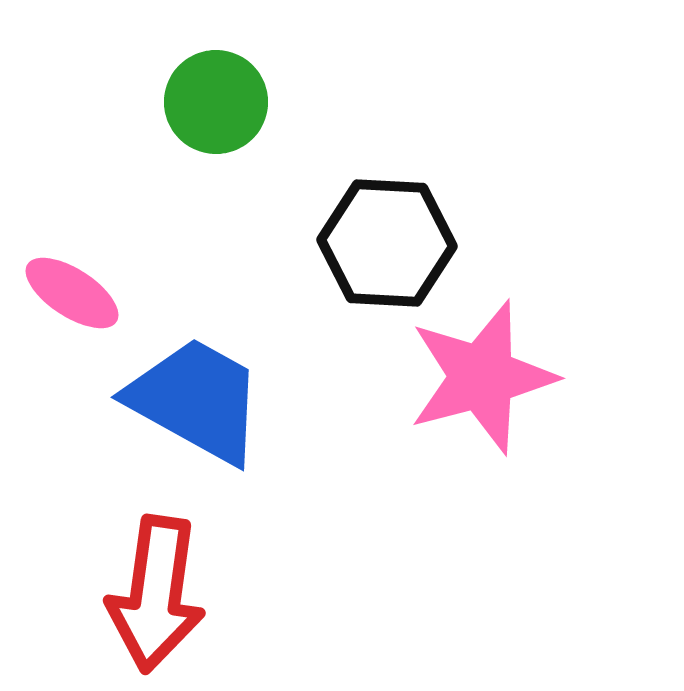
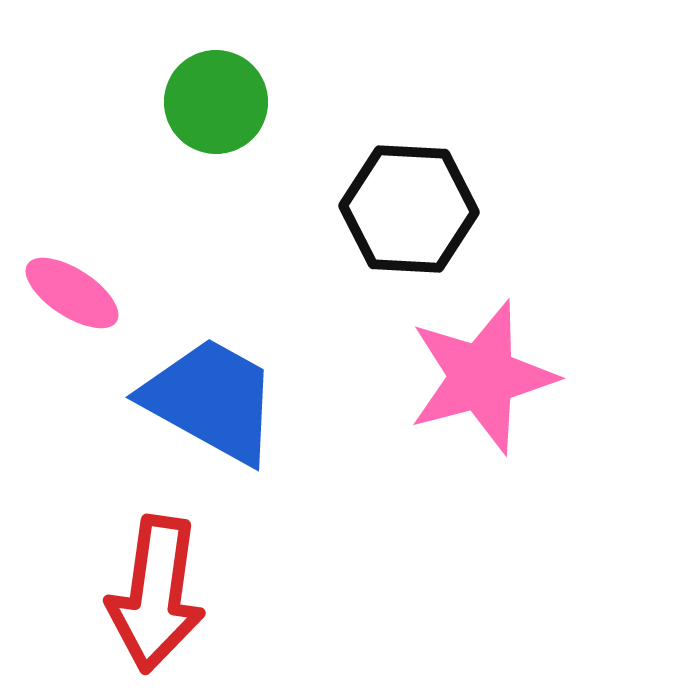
black hexagon: moved 22 px right, 34 px up
blue trapezoid: moved 15 px right
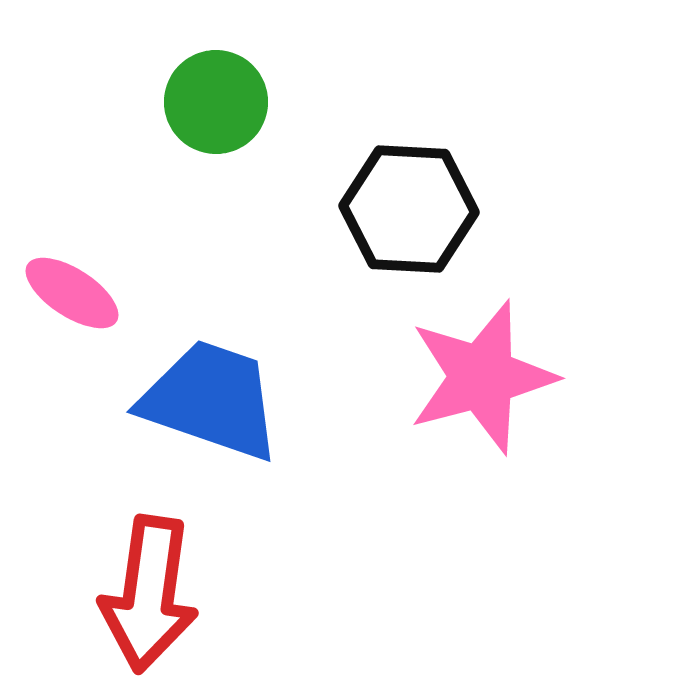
blue trapezoid: rotated 10 degrees counterclockwise
red arrow: moved 7 px left
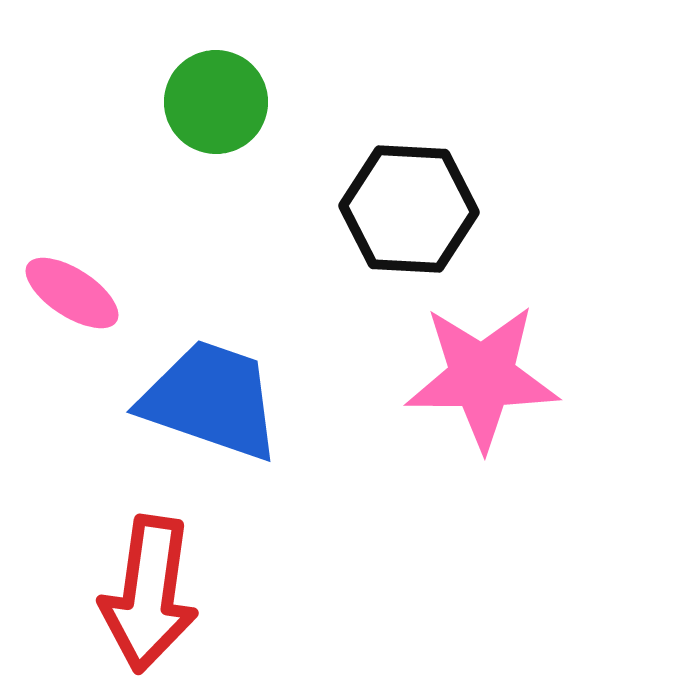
pink star: rotated 15 degrees clockwise
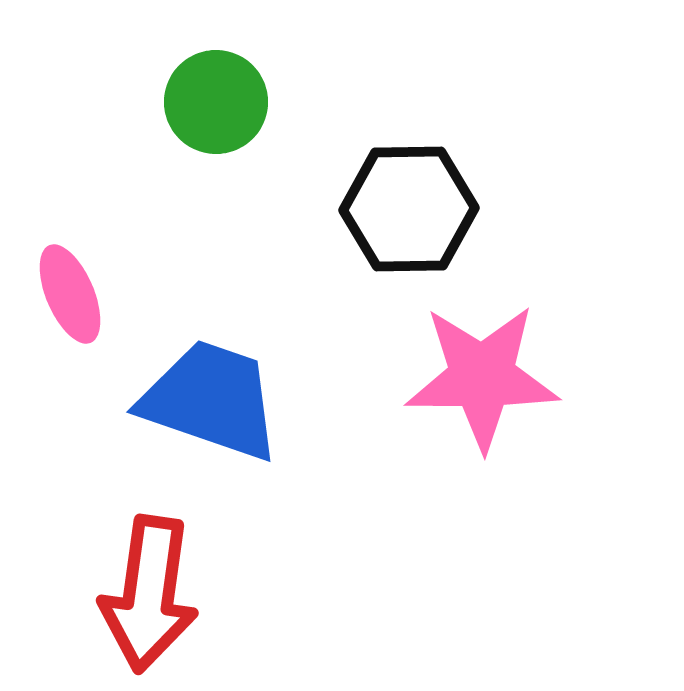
black hexagon: rotated 4 degrees counterclockwise
pink ellipse: moved 2 px left, 1 px down; rotated 34 degrees clockwise
